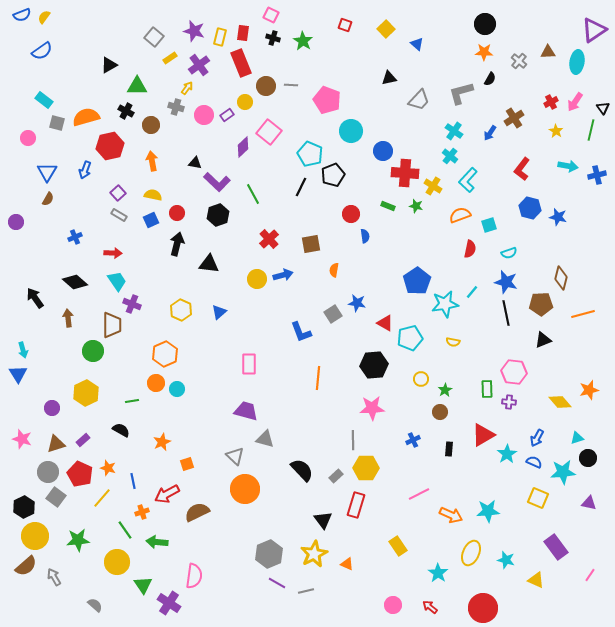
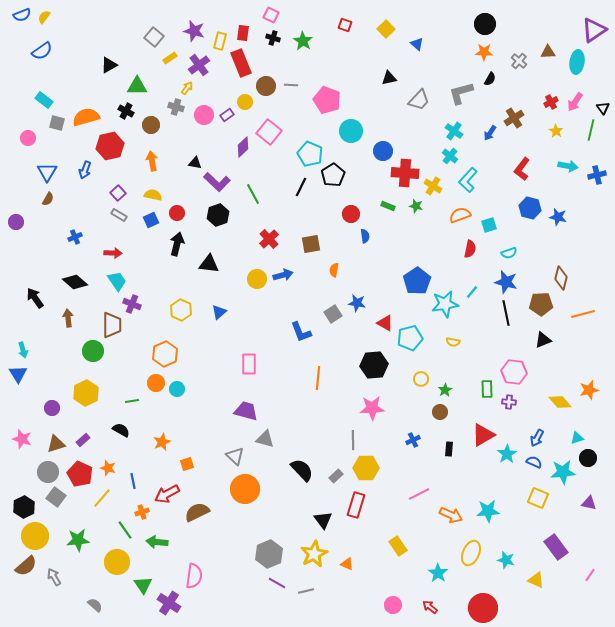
yellow rectangle at (220, 37): moved 4 px down
black pentagon at (333, 175): rotated 10 degrees counterclockwise
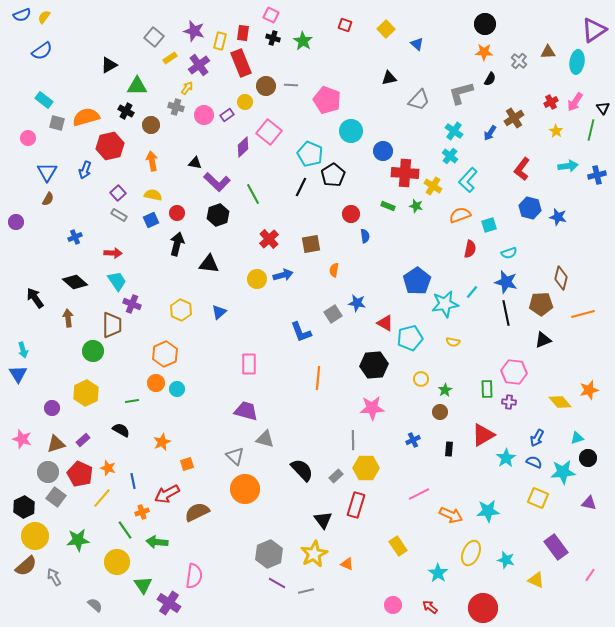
cyan arrow at (568, 166): rotated 18 degrees counterclockwise
cyan star at (507, 454): moved 1 px left, 4 px down
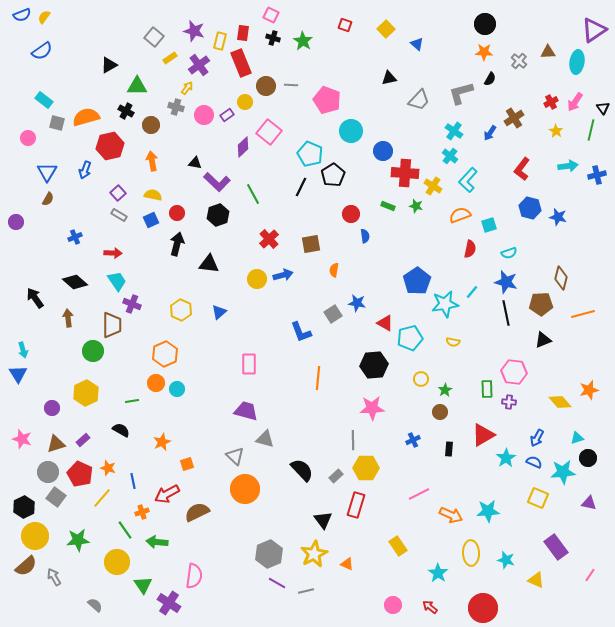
yellow ellipse at (471, 553): rotated 25 degrees counterclockwise
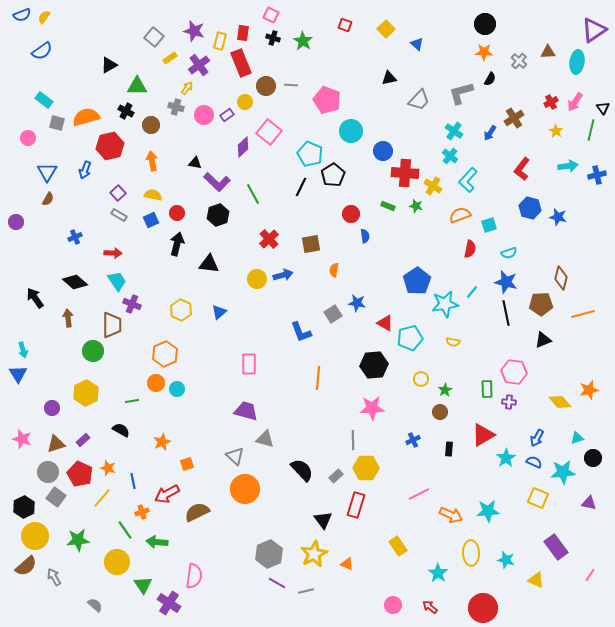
black circle at (588, 458): moved 5 px right
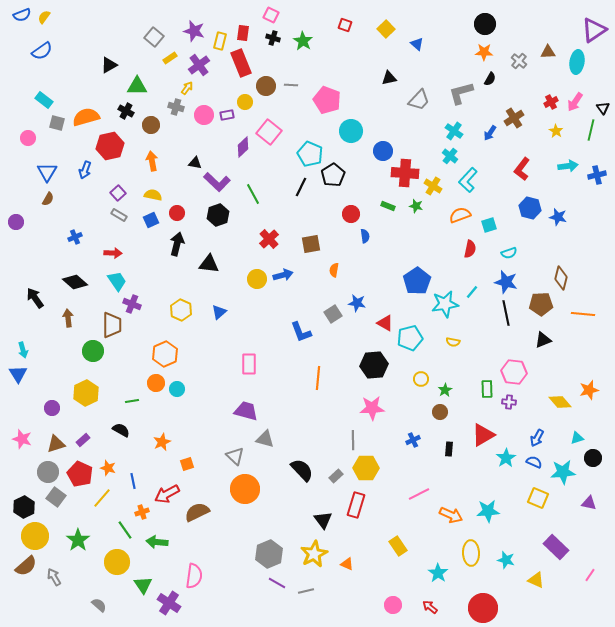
purple rectangle at (227, 115): rotated 24 degrees clockwise
orange line at (583, 314): rotated 20 degrees clockwise
green star at (78, 540): rotated 30 degrees counterclockwise
purple rectangle at (556, 547): rotated 10 degrees counterclockwise
gray semicircle at (95, 605): moved 4 px right
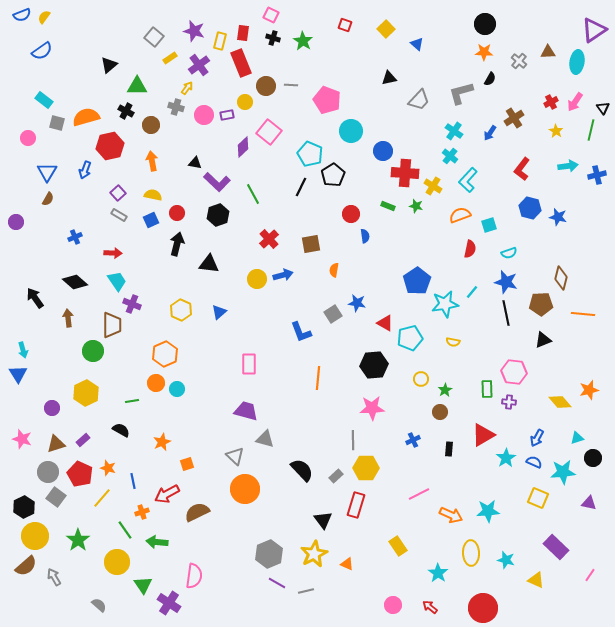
black triangle at (109, 65): rotated 12 degrees counterclockwise
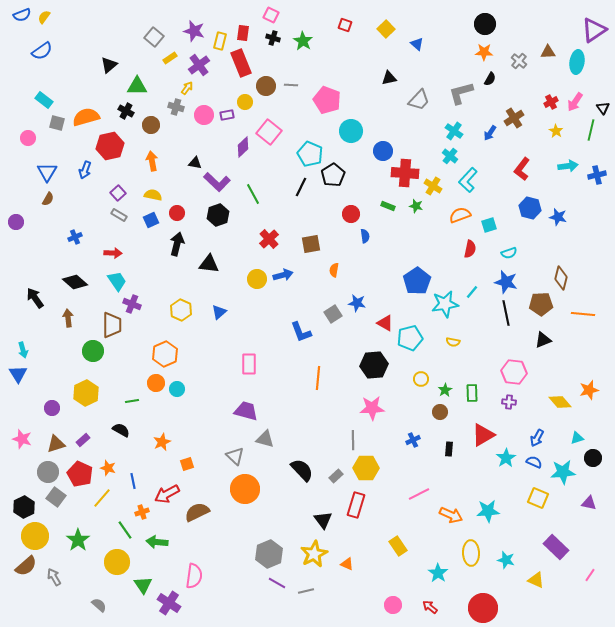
green rectangle at (487, 389): moved 15 px left, 4 px down
